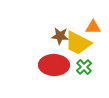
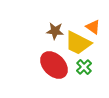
orange triangle: rotated 35 degrees clockwise
brown star: moved 5 px left, 5 px up
red ellipse: rotated 44 degrees clockwise
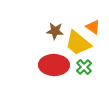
yellow trapezoid: rotated 12 degrees clockwise
red ellipse: rotated 44 degrees counterclockwise
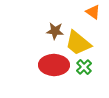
orange triangle: moved 15 px up
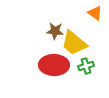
orange triangle: moved 2 px right, 1 px down
yellow trapezoid: moved 4 px left
green cross: moved 2 px right, 1 px up; rotated 28 degrees clockwise
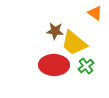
green cross: rotated 21 degrees counterclockwise
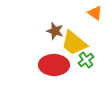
brown star: rotated 12 degrees clockwise
green cross: moved 6 px up
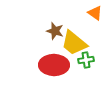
green cross: rotated 28 degrees clockwise
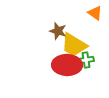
brown star: moved 3 px right
yellow trapezoid: moved 2 px down; rotated 8 degrees counterclockwise
red ellipse: moved 13 px right
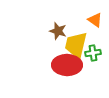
orange triangle: moved 7 px down
yellow trapezoid: moved 2 px right; rotated 72 degrees clockwise
green cross: moved 7 px right, 7 px up
